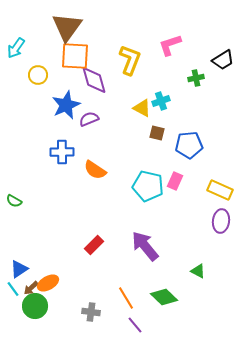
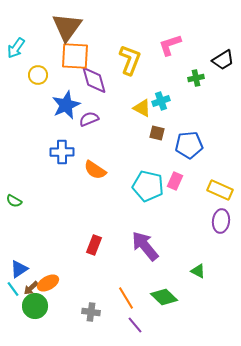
red rectangle: rotated 24 degrees counterclockwise
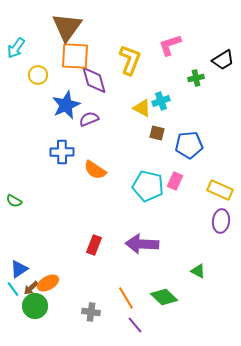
purple arrow: moved 3 px left, 2 px up; rotated 48 degrees counterclockwise
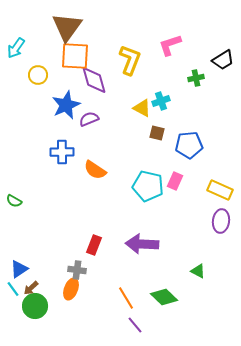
orange ellipse: moved 23 px right, 6 px down; rotated 40 degrees counterclockwise
gray cross: moved 14 px left, 42 px up
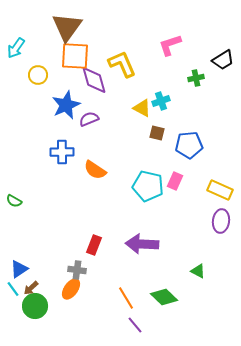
yellow L-shape: moved 8 px left, 4 px down; rotated 44 degrees counterclockwise
orange ellipse: rotated 15 degrees clockwise
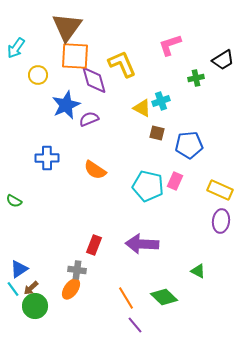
blue cross: moved 15 px left, 6 px down
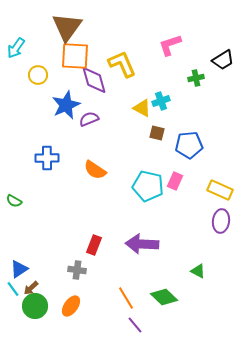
orange ellipse: moved 17 px down
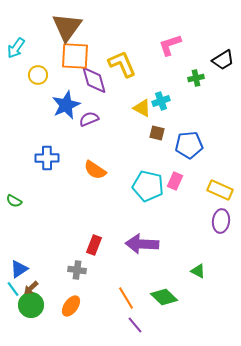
green circle: moved 4 px left, 1 px up
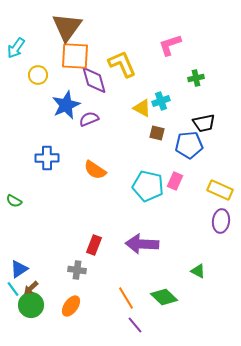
black trapezoid: moved 19 px left, 63 px down; rotated 20 degrees clockwise
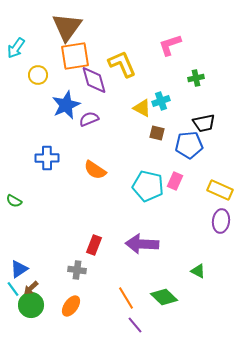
orange square: rotated 12 degrees counterclockwise
